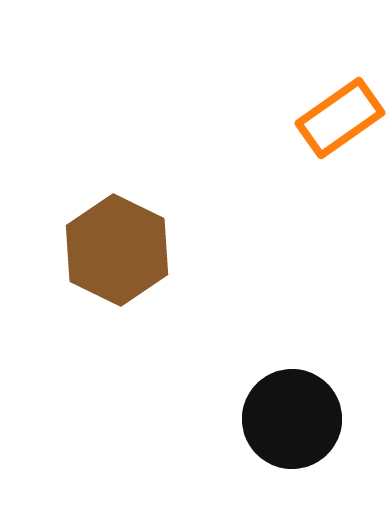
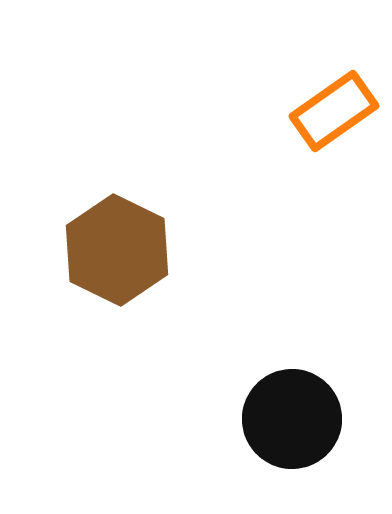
orange rectangle: moved 6 px left, 7 px up
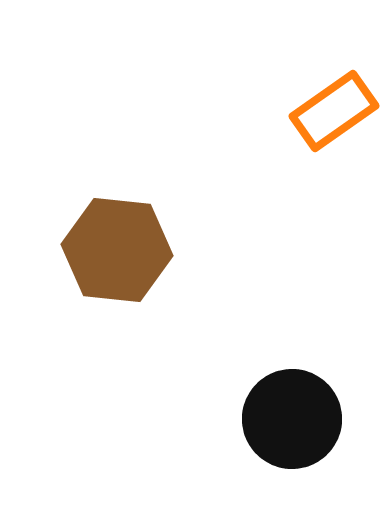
brown hexagon: rotated 20 degrees counterclockwise
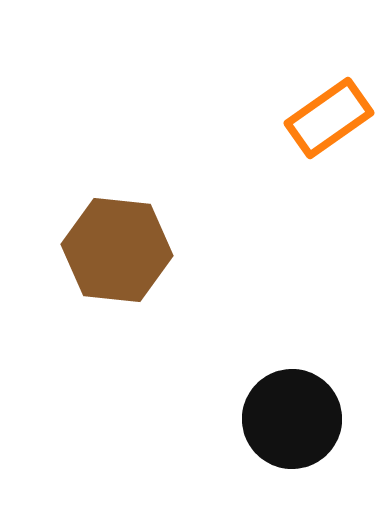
orange rectangle: moved 5 px left, 7 px down
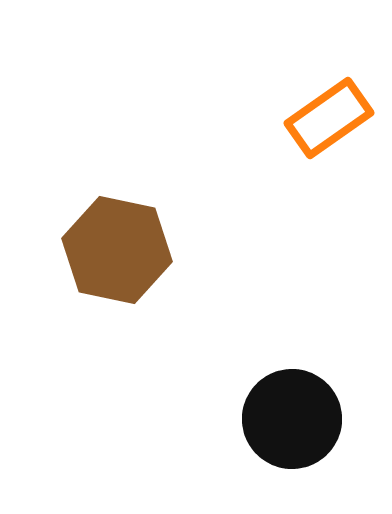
brown hexagon: rotated 6 degrees clockwise
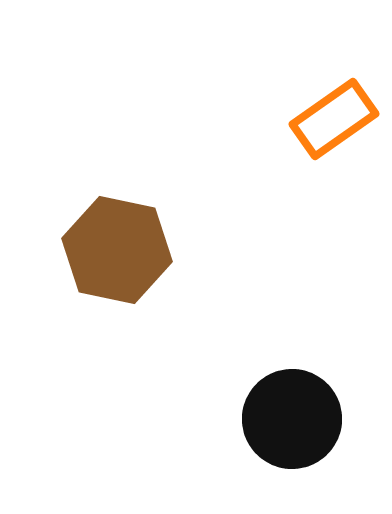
orange rectangle: moved 5 px right, 1 px down
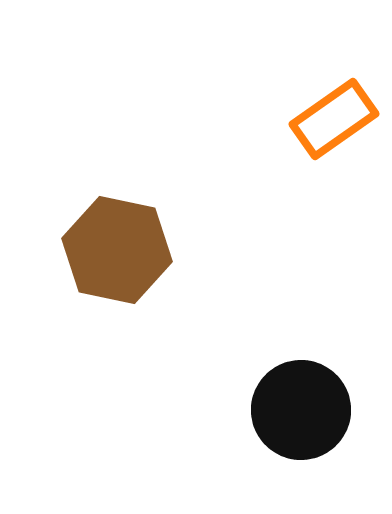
black circle: moved 9 px right, 9 px up
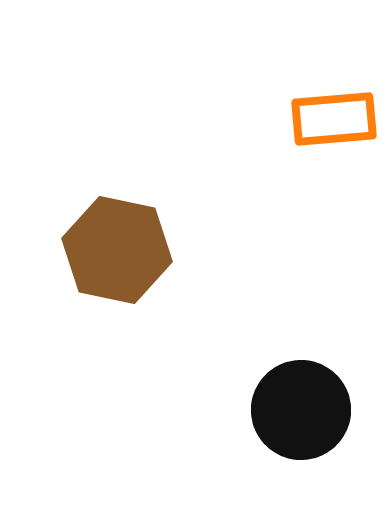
orange rectangle: rotated 30 degrees clockwise
